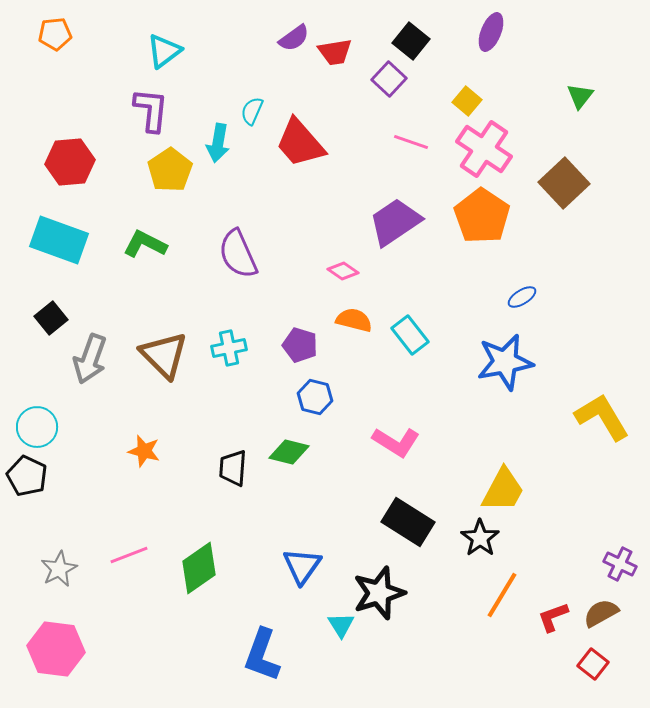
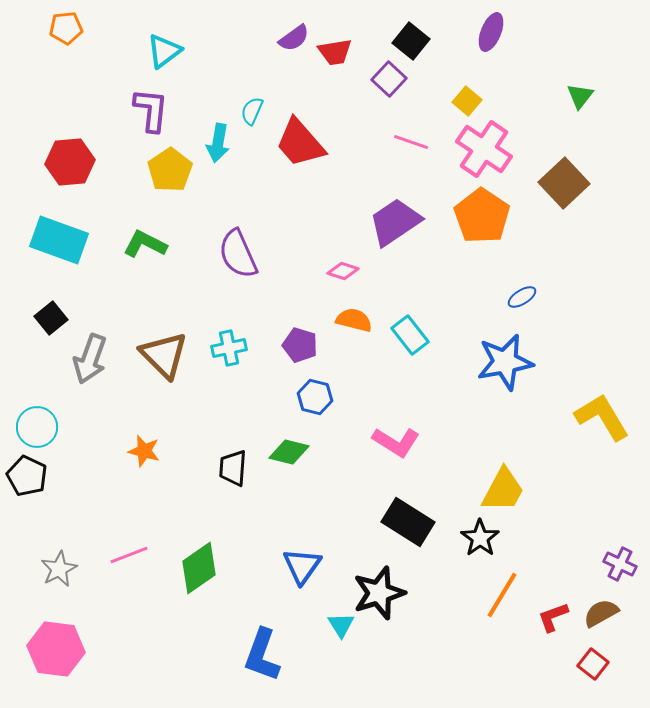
orange pentagon at (55, 34): moved 11 px right, 6 px up
pink diamond at (343, 271): rotated 16 degrees counterclockwise
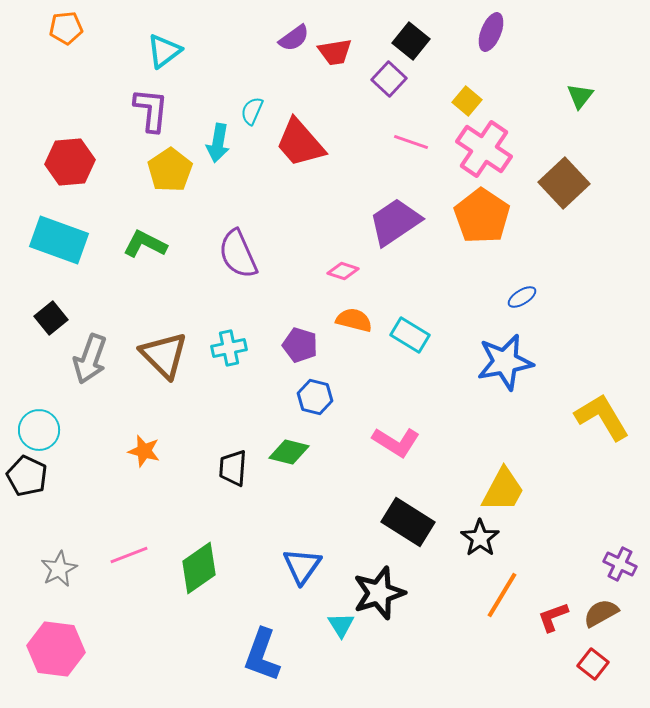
cyan rectangle at (410, 335): rotated 21 degrees counterclockwise
cyan circle at (37, 427): moved 2 px right, 3 px down
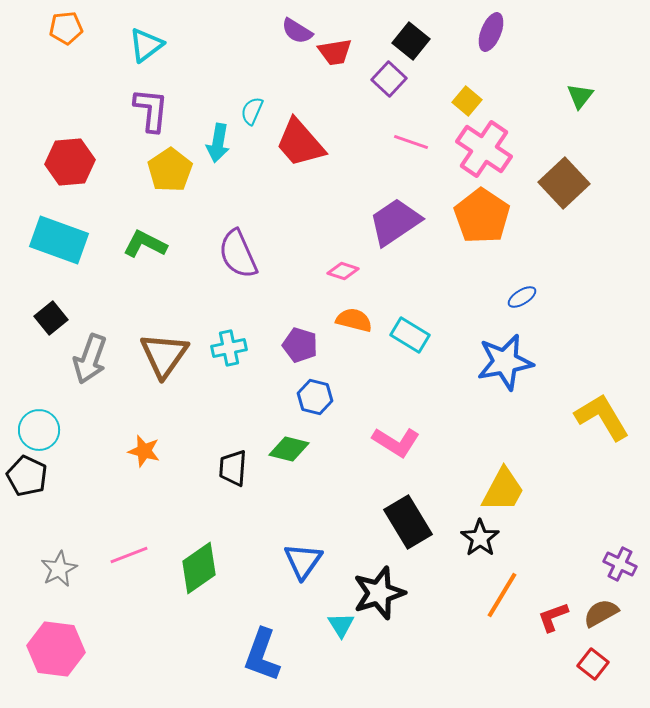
purple semicircle at (294, 38): moved 3 px right, 7 px up; rotated 68 degrees clockwise
cyan triangle at (164, 51): moved 18 px left, 6 px up
brown triangle at (164, 355): rotated 20 degrees clockwise
green diamond at (289, 452): moved 3 px up
black rectangle at (408, 522): rotated 27 degrees clockwise
blue triangle at (302, 566): moved 1 px right, 5 px up
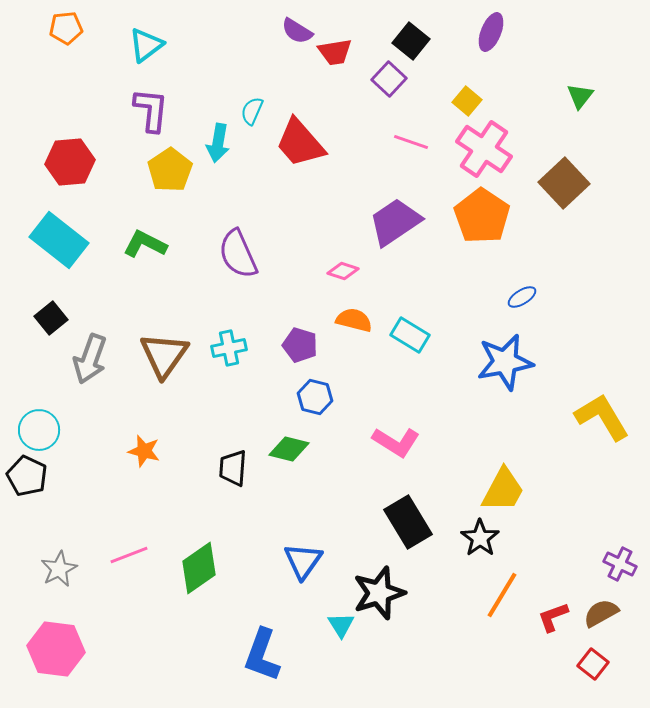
cyan rectangle at (59, 240): rotated 18 degrees clockwise
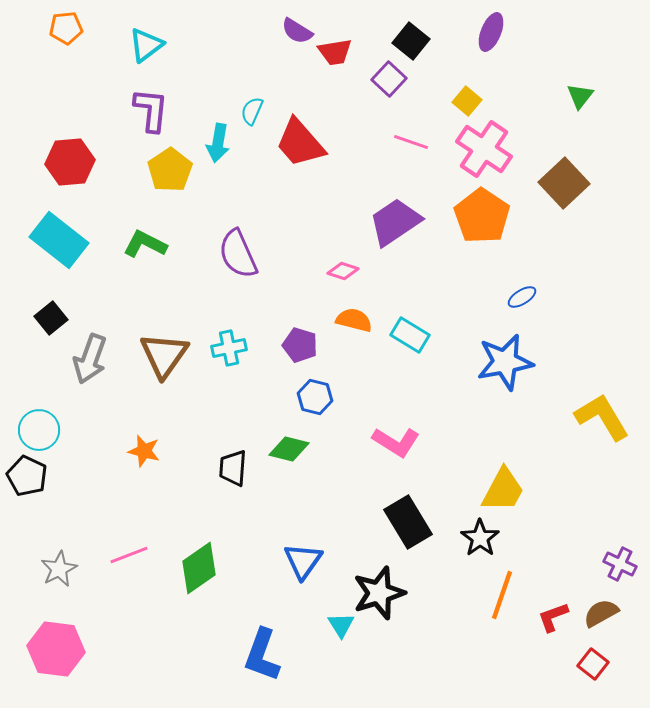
orange line at (502, 595): rotated 12 degrees counterclockwise
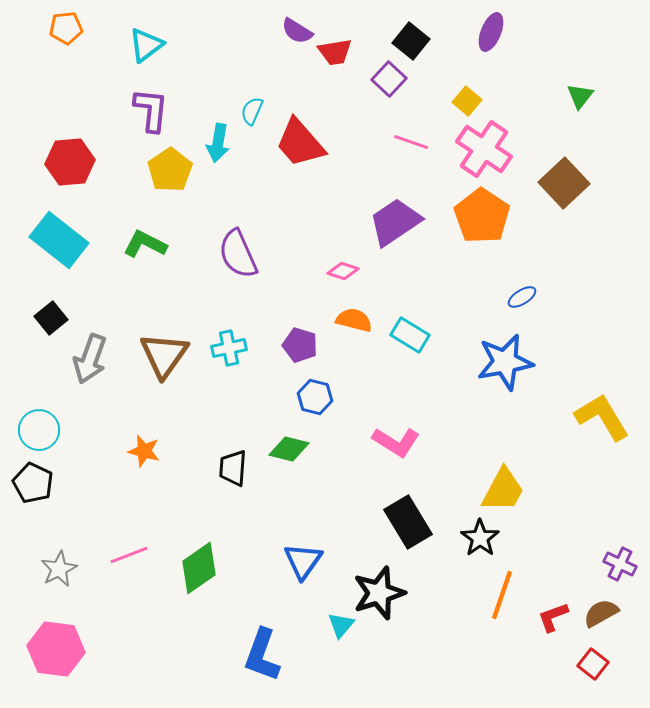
black pentagon at (27, 476): moved 6 px right, 7 px down
cyan triangle at (341, 625): rotated 12 degrees clockwise
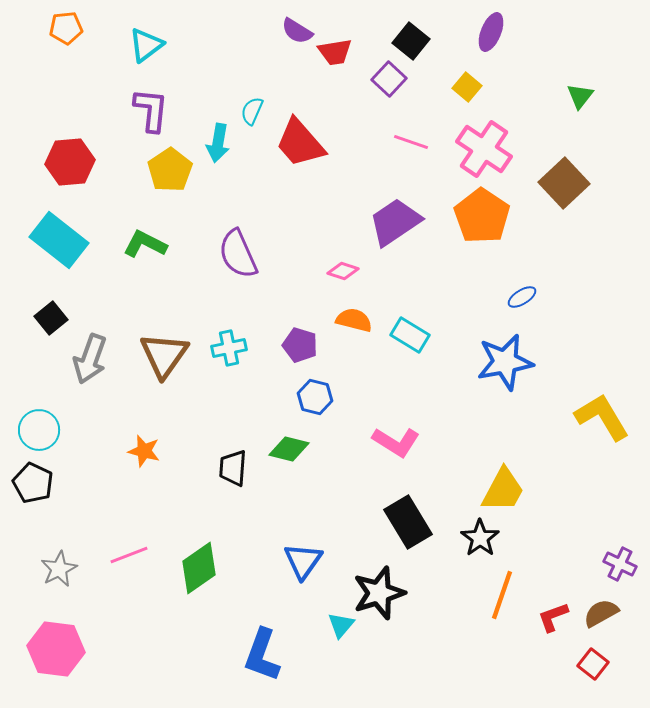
yellow square at (467, 101): moved 14 px up
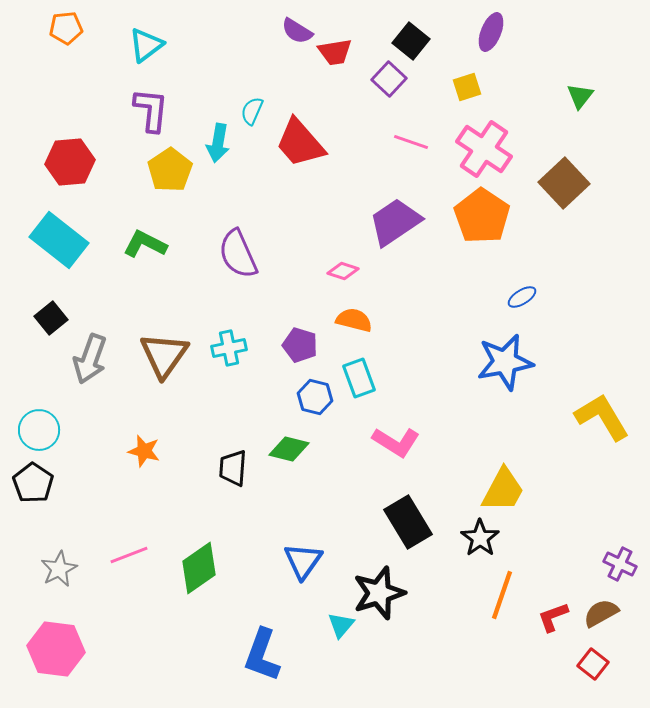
yellow square at (467, 87): rotated 32 degrees clockwise
cyan rectangle at (410, 335): moved 51 px left, 43 px down; rotated 39 degrees clockwise
black pentagon at (33, 483): rotated 9 degrees clockwise
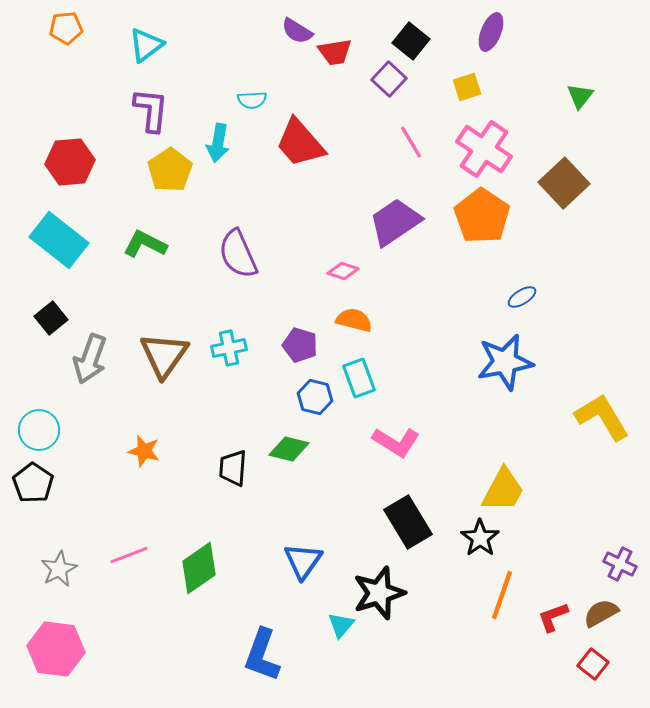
cyan semicircle at (252, 111): moved 11 px up; rotated 116 degrees counterclockwise
pink line at (411, 142): rotated 40 degrees clockwise
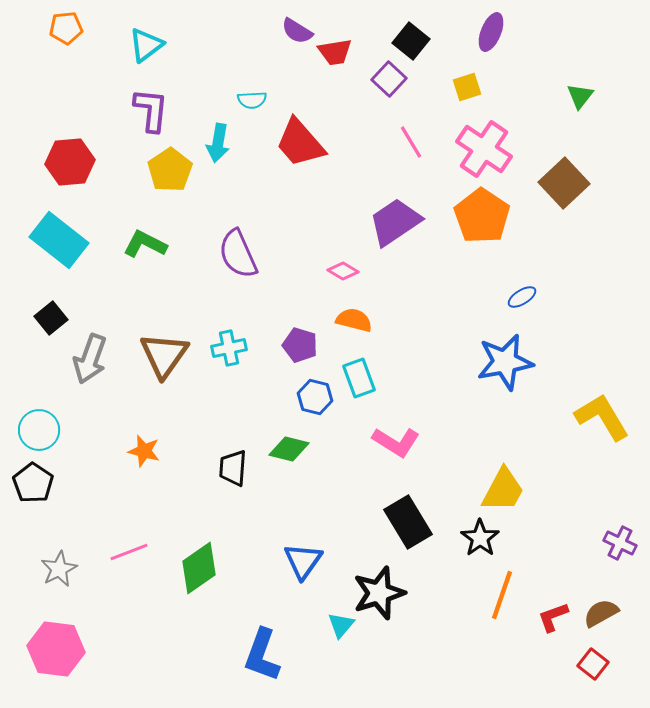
pink diamond at (343, 271): rotated 12 degrees clockwise
pink line at (129, 555): moved 3 px up
purple cross at (620, 564): moved 21 px up
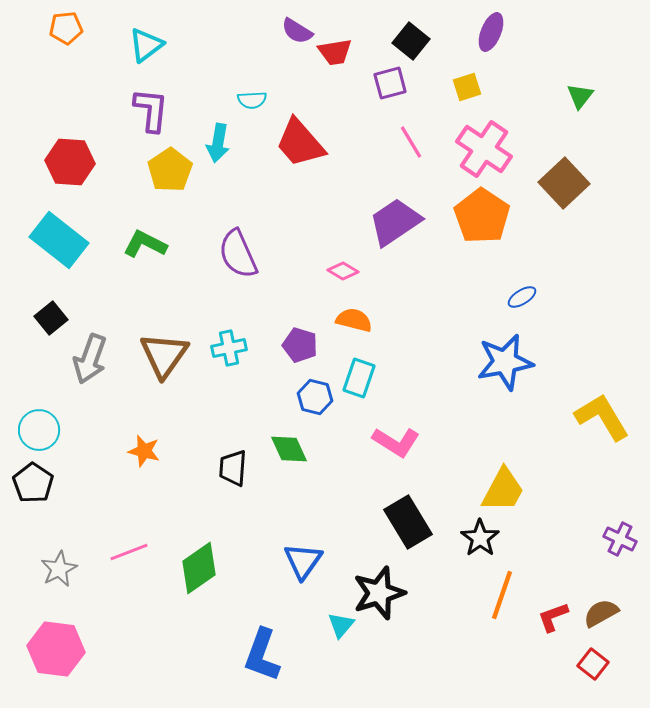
purple square at (389, 79): moved 1 px right, 4 px down; rotated 32 degrees clockwise
red hexagon at (70, 162): rotated 9 degrees clockwise
cyan rectangle at (359, 378): rotated 39 degrees clockwise
green diamond at (289, 449): rotated 51 degrees clockwise
purple cross at (620, 543): moved 4 px up
